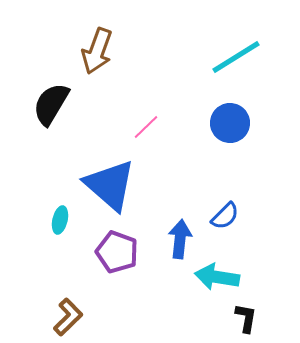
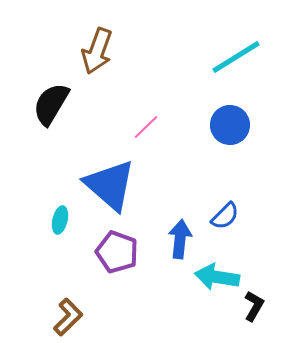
blue circle: moved 2 px down
black L-shape: moved 8 px right, 12 px up; rotated 20 degrees clockwise
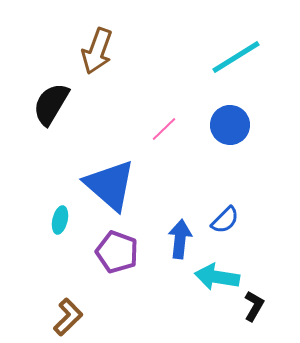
pink line: moved 18 px right, 2 px down
blue semicircle: moved 4 px down
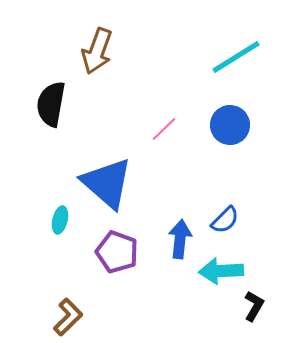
black semicircle: rotated 21 degrees counterclockwise
blue triangle: moved 3 px left, 2 px up
cyan arrow: moved 4 px right, 6 px up; rotated 12 degrees counterclockwise
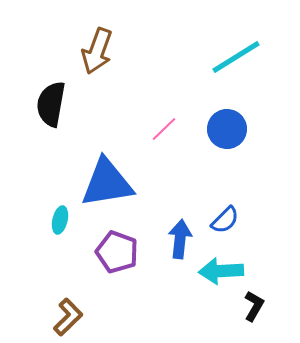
blue circle: moved 3 px left, 4 px down
blue triangle: rotated 50 degrees counterclockwise
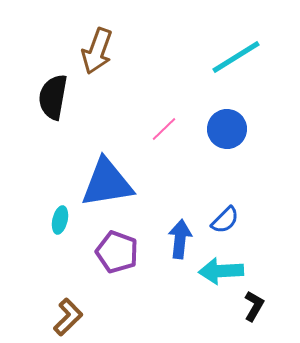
black semicircle: moved 2 px right, 7 px up
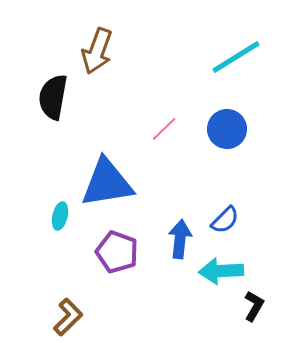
cyan ellipse: moved 4 px up
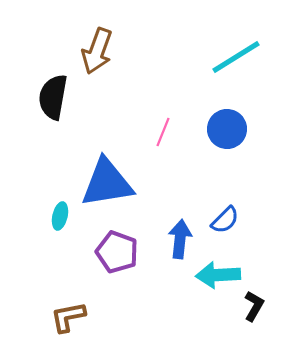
pink line: moved 1 px left, 3 px down; rotated 24 degrees counterclockwise
cyan arrow: moved 3 px left, 4 px down
brown L-shape: rotated 147 degrees counterclockwise
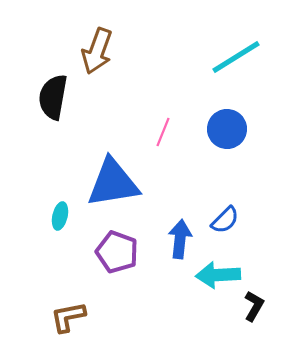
blue triangle: moved 6 px right
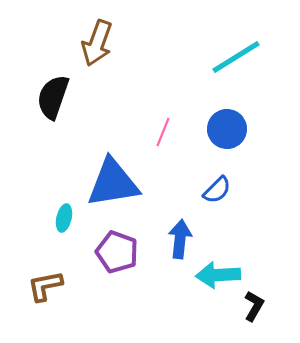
brown arrow: moved 8 px up
black semicircle: rotated 9 degrees clockwise
cyan ellipse: moved 4 px right, 2 px down
blue semicircle: moved 8 px left, 30 px up
brown L-shape: moved 23 px left, 31 px up
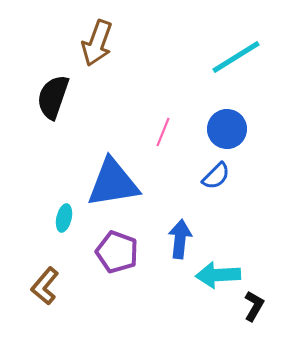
blue semicircle: moved 1 px left, 14 px up
brown L-shape: rotated 39 degrees counterclockwise
